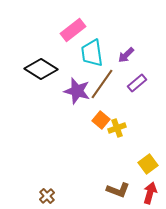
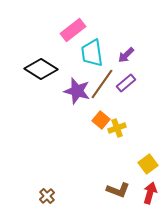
purple rectangle: moved 11 px left
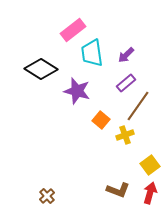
brown line: moved 36 px right, 22 px down
yellow cross: moved 8 px right, 7 px down
yellow square: moved 2 px right, 1 px down
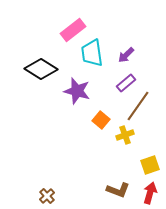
yellow square: rotated 18 degrees clockwise
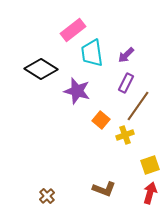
purple rectangle: rotated 24 degrees counterclockwise
brown L-shape: moved 14 px left, 1 px up
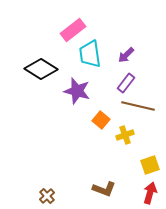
cyan trapezoid: moved 2 px left, 1 px down
purple rectangle: rotated 12 degrees clockwise
brown line: rotated 68 degrees clockwise
